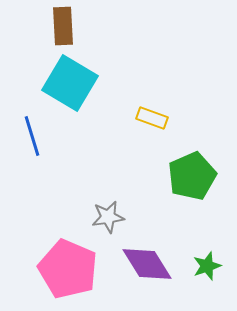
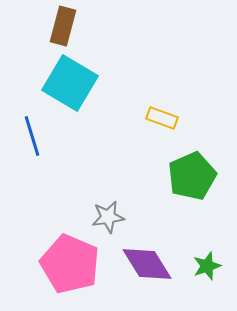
brown rectangle: rotated 18 degrees clockwise
yellow rectangle: moved 10 px right
pink pentagon: moved 2 px right, 5 px up
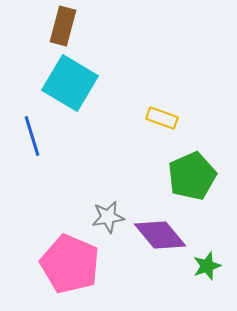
purple diamond: moved 13 px right, 29 px up; rotated 8 degrees counterclockwise
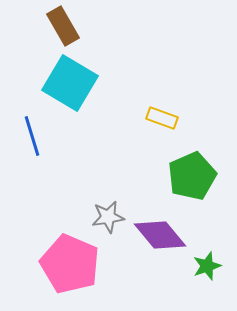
brown rectangle: rotated 45 degrees counterclockwise
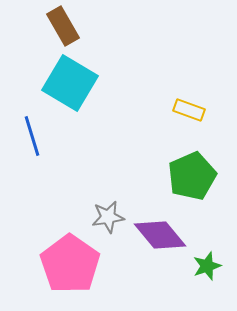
yellow rectangle: moved 27 px right, 8 px up
pink pentagon: rotated 12 degrees clockwise
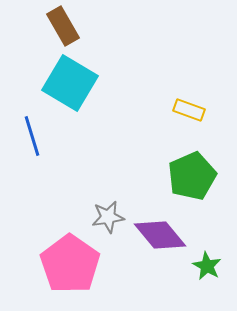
green star: rotated 24 degrees counterclockwise
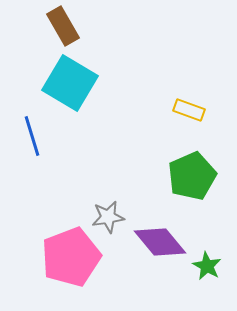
purple diamond: moved 7 px down
pink pentagon: moved 1 px right, 7 px up; rotated 16 degrees clockwise
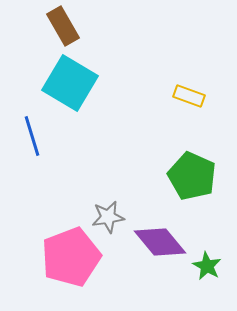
yellow rectangle: moved 14 px up
green pentagon: rotated 24 degrees counterclockwise
